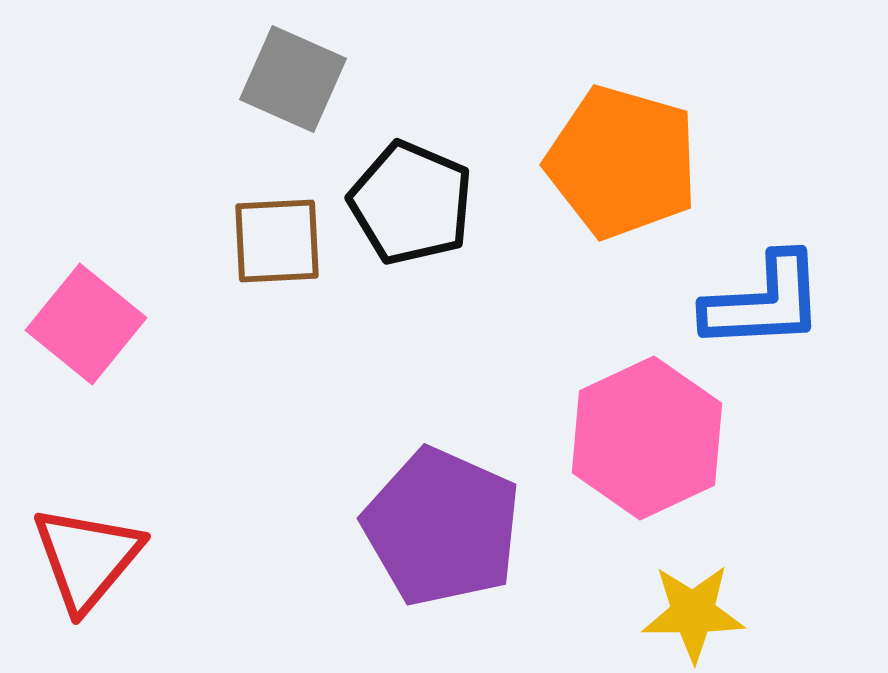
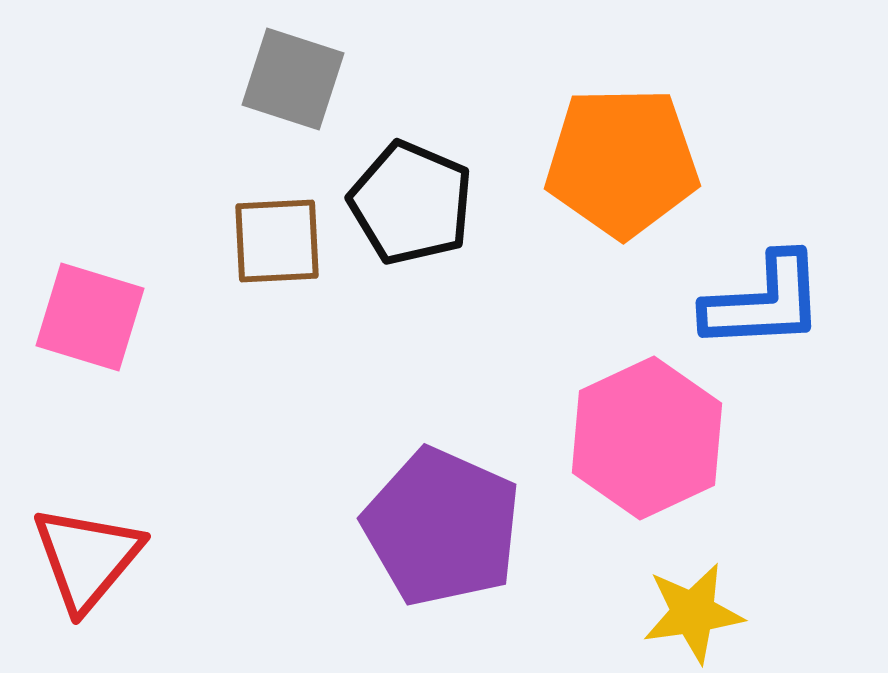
gray square: rotated 6 degrees counterclockwise
orange pentagon: rotated 17 degrees counterclockwise
pink square: moved 4 px right, 7 px up; rotated 22 degrees counterclockwise
yellow star: rotated 8 degrees counterclockwise
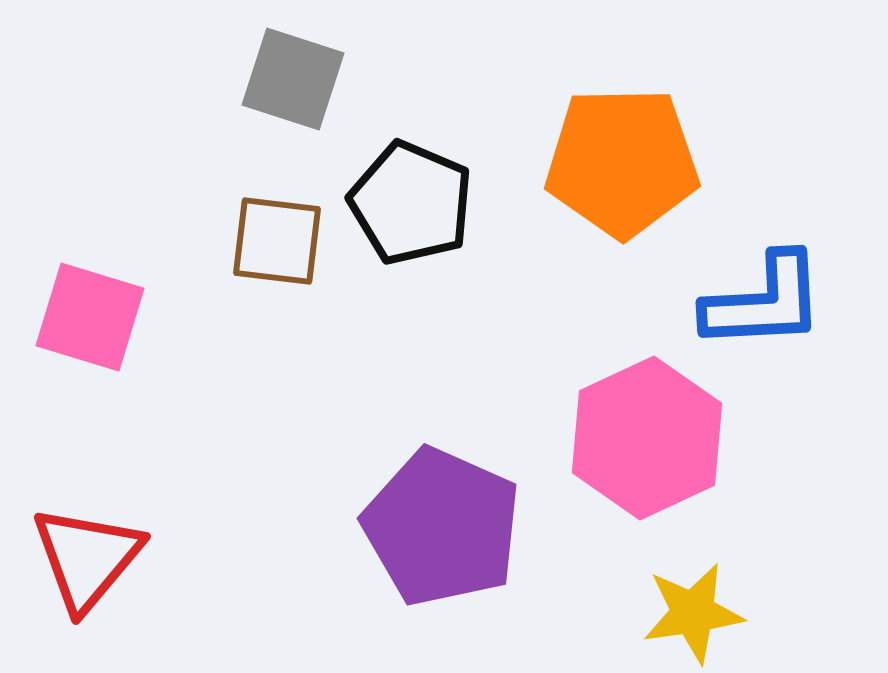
brown square: rotated 10 degrees clockwise
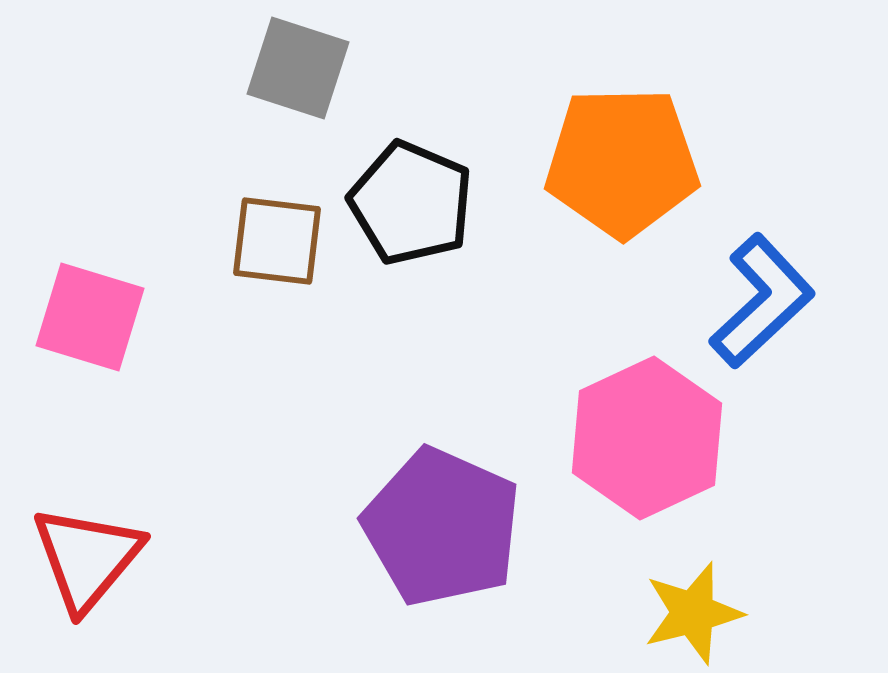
gray square: moved 5 px right, 11 px up
blue L-shape: moved 2 px left, 1 px up; rotated 40 degrees counterclockwise
yellow star: rotated 6 degrees counterclockwise
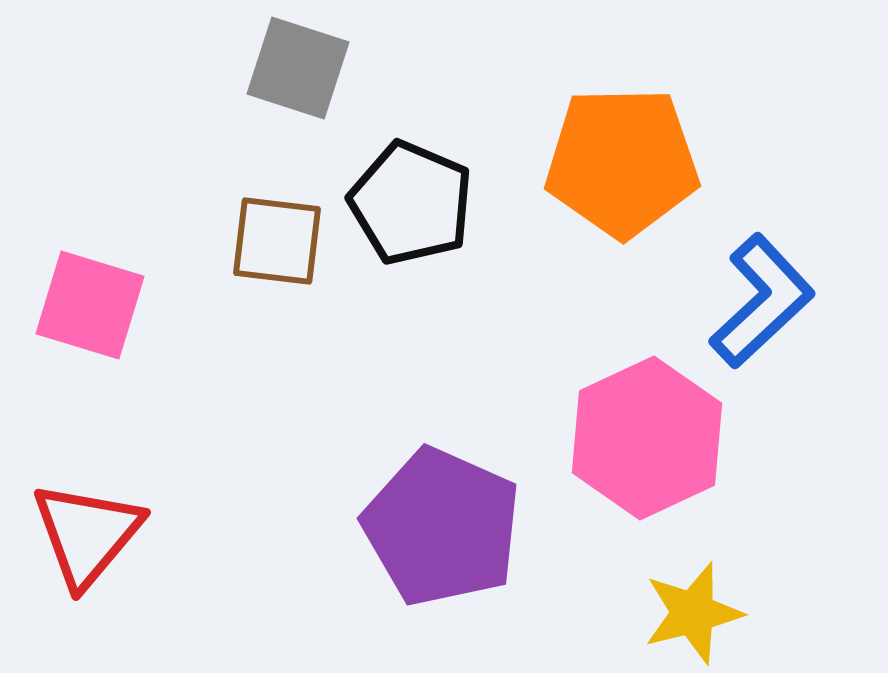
pink square: moved 12 px up
red triangle: moved 24 px up
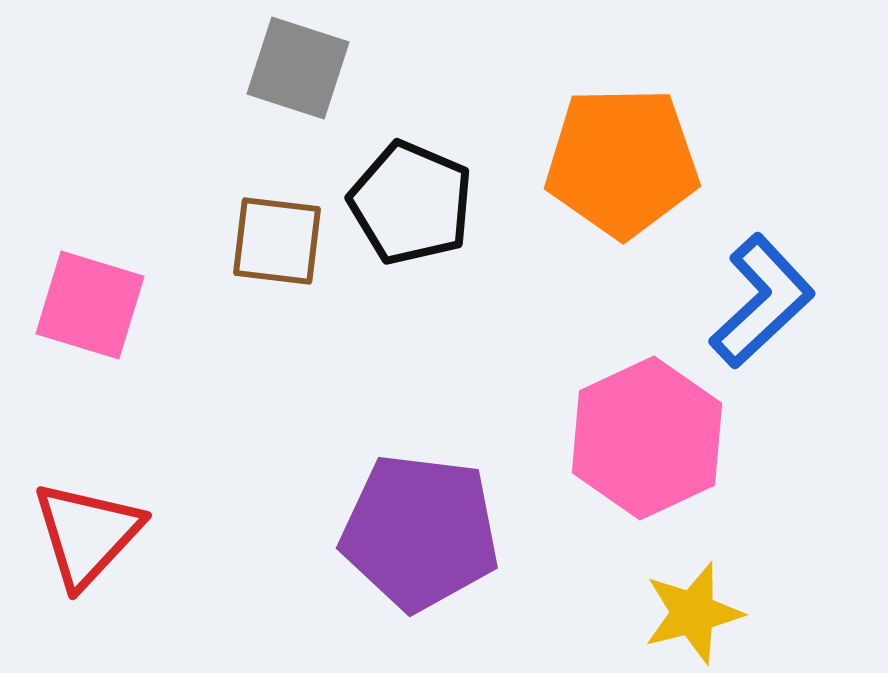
purple pentagon: moved 22 px left, 5 px down; rotated 17 degrees counterclockwise
red triangle: rotated 3 degrees clockwise
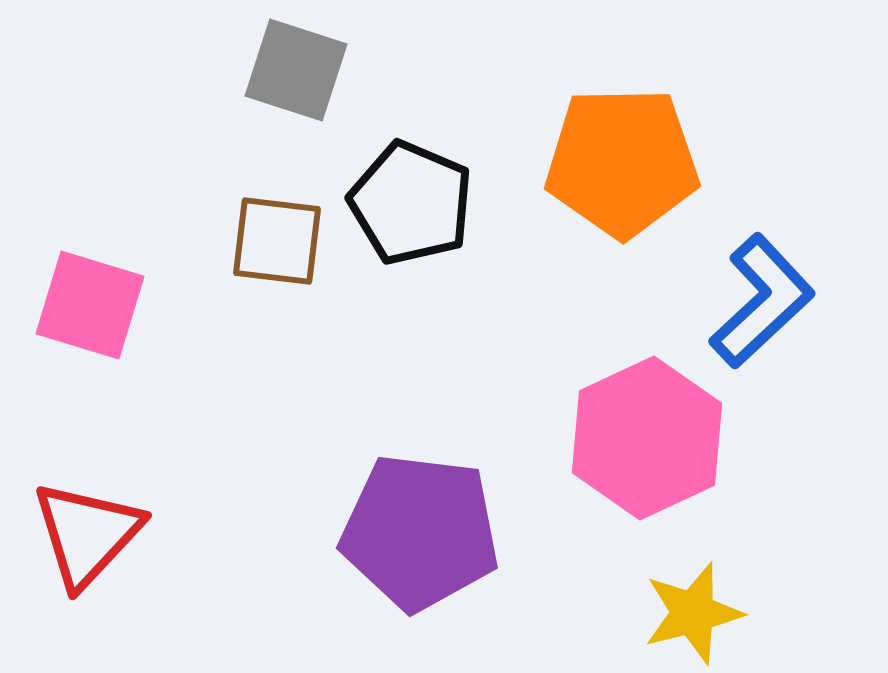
gray square: moved 2 px left, 2 px down
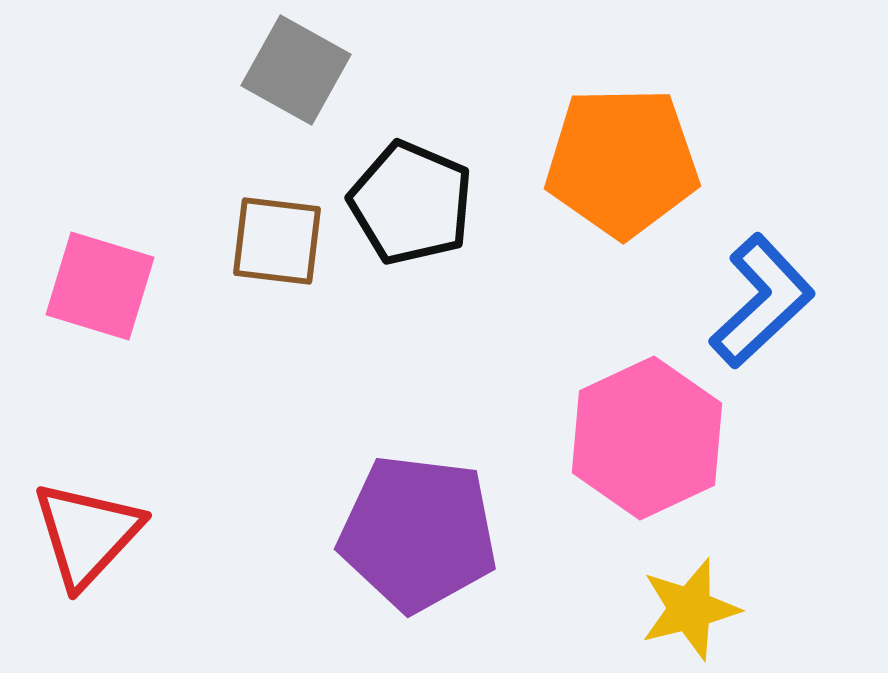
gray square: rotated 11 degrees clockwise
pink square: moved 10 px right, 19 px up
purple pentagon: moved 2 px left, 1 px down
yellow star: moved 3 px left, 4 px up
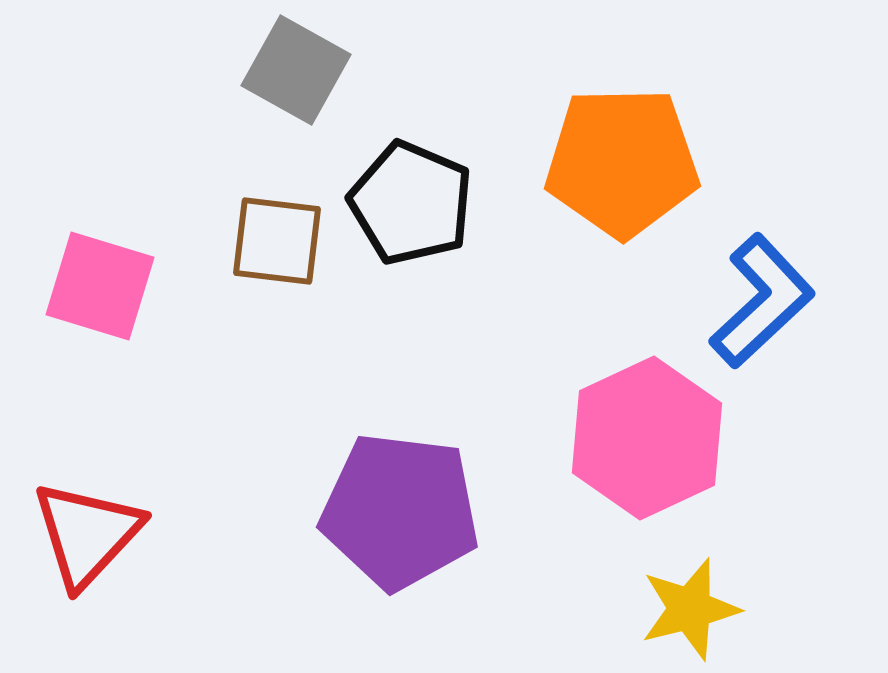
purple pentagon: moved 18 px left, 22 px up
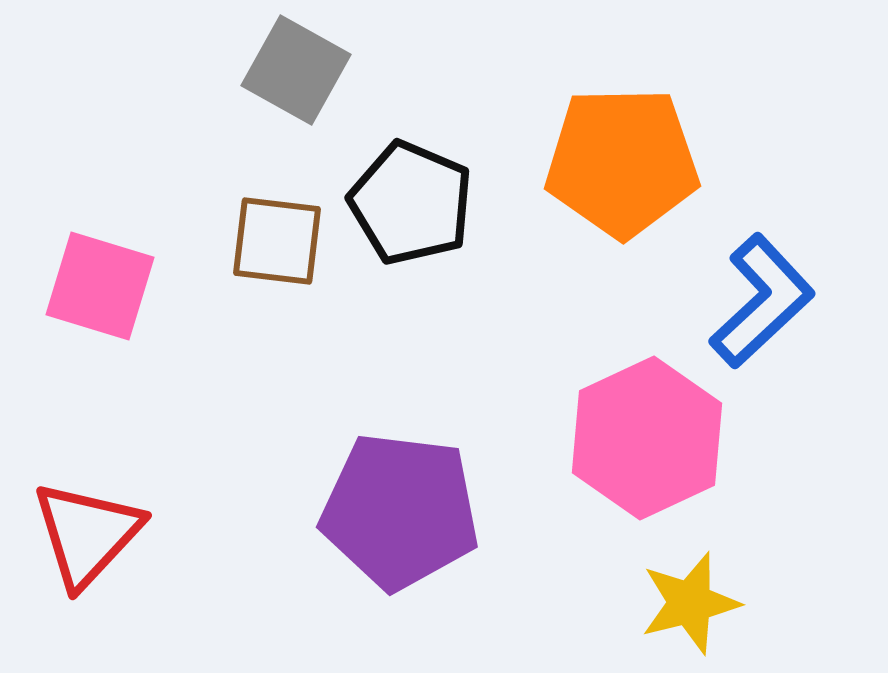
yellow star: moved 6 px up
